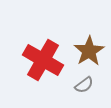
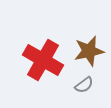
brown star: rotated 20 degrees clockwise
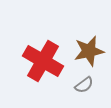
red cross: moved 1 px down
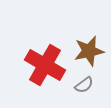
red cross: moved 2 px right, 4 px down
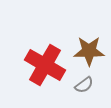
brown star: rotated 12 degrees clockwise
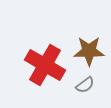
gray semicircle: moved 1 px right
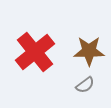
red cross: moved 10 px left, 13 px up; rotated 21 degrees clockwise
